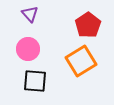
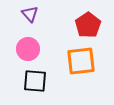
orange square: rotated 24 degrees clockwise
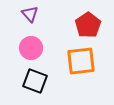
pink circle: moved 3 px right, 1 px up
black square: rotated 15 degrees clockwise
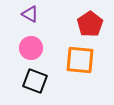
purple triangle: rotated 18 degrees counterclockwise
red pentagon: moved 2 px right, 1 px up
orange square: moved 1 px left, 1 px up; rotated 12 degrees clockwise
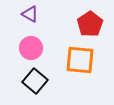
black square: rotated 20 degrees clockwise
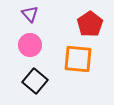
purple triangle: rotated 18 degrees clockwise
pink circle: moved 1 px left, 3 px up
orange square: moved 2 px left, 1 px up
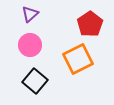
purple triangle: rotated 30 degrees clockwise
orange square: rotated 32 degrees counterclockwise
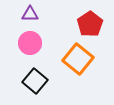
purple triangle: rotated 42 degrees clockwise
pink circle: moved 2 px up
orange square: rotated 24 degrees counterclockwise
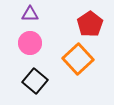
orange square: rotated 8 degrees clockwise
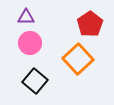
purple triangle: moved 4 px left, 3 px down
